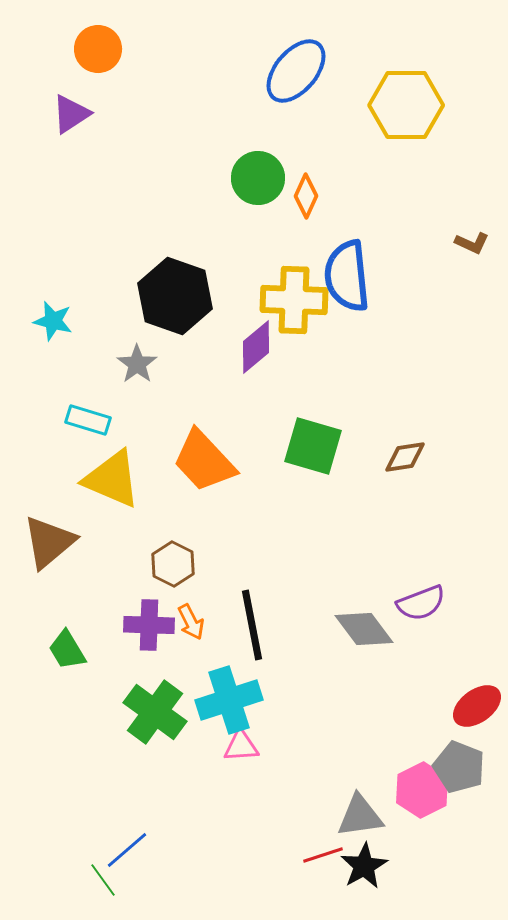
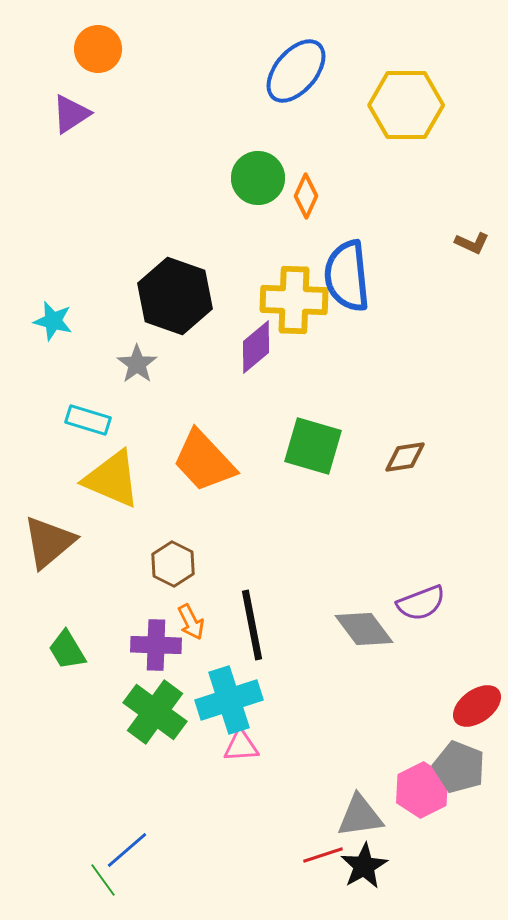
purple cross: moved 7 px right, 20 px down
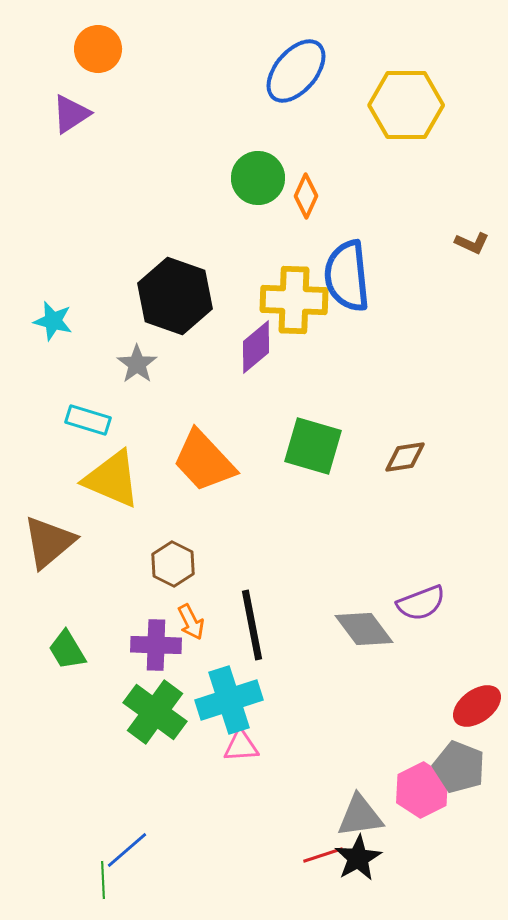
black star: moved 6 px left, 8 px up
green line: rotated 33 degrees clockwise
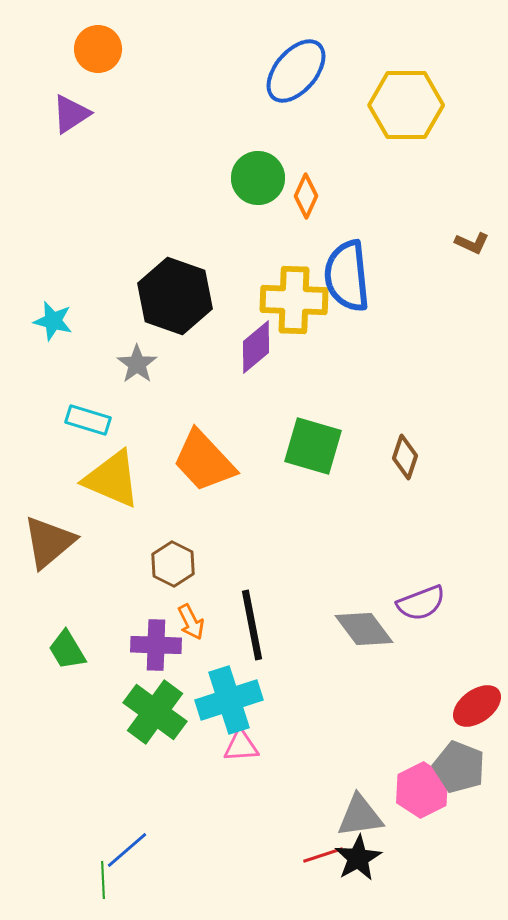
brown diamond: rotated 63 degrees counterclockwise
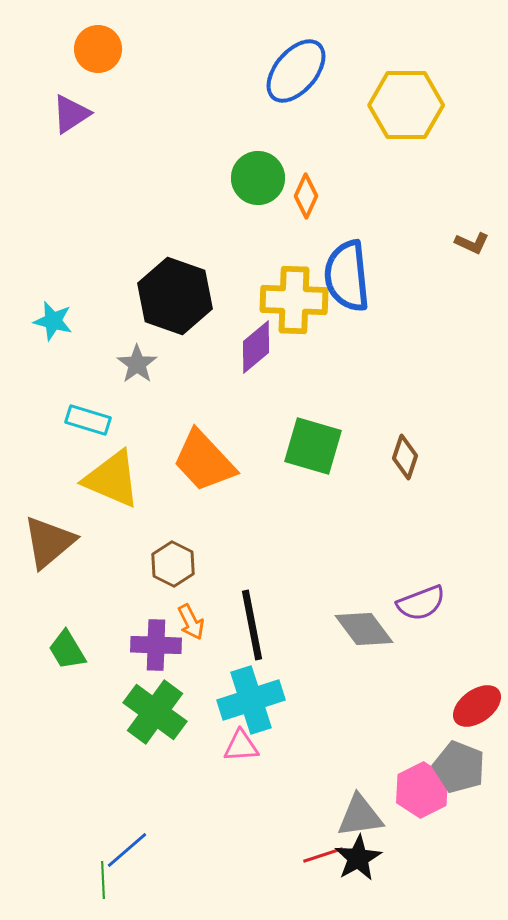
cyan cross: moved 22 px right
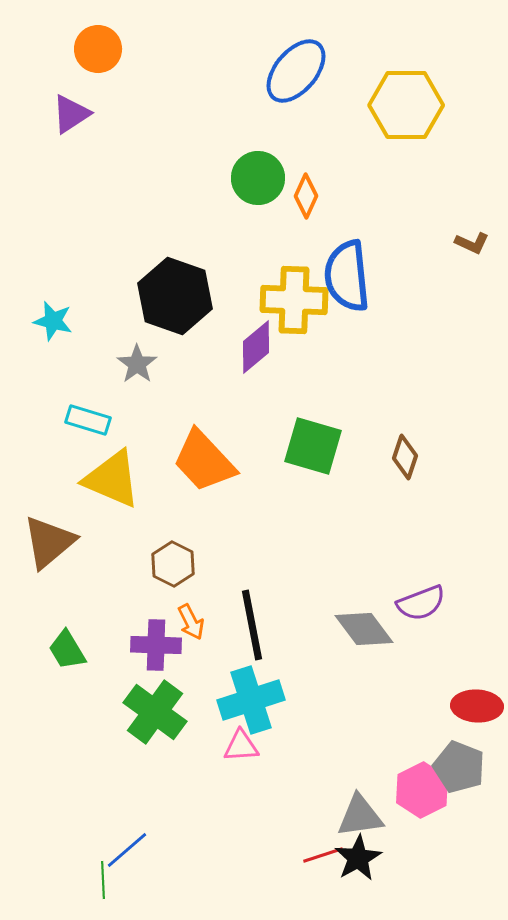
red ellipse: rotated 39 degrees clockwise
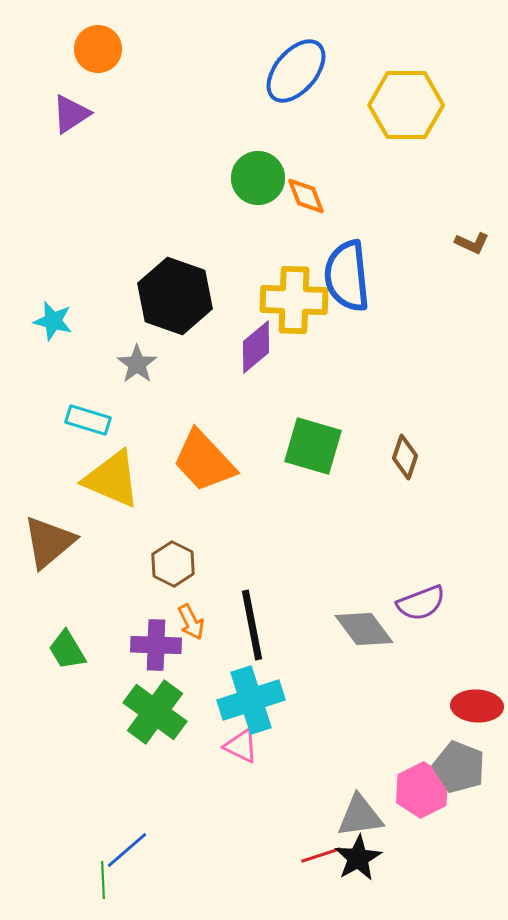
orange diamond: rotated 45 degrees counterclockwise
pink triangle: rotated 30 degrees clockwise
red line: moved 2 px left
